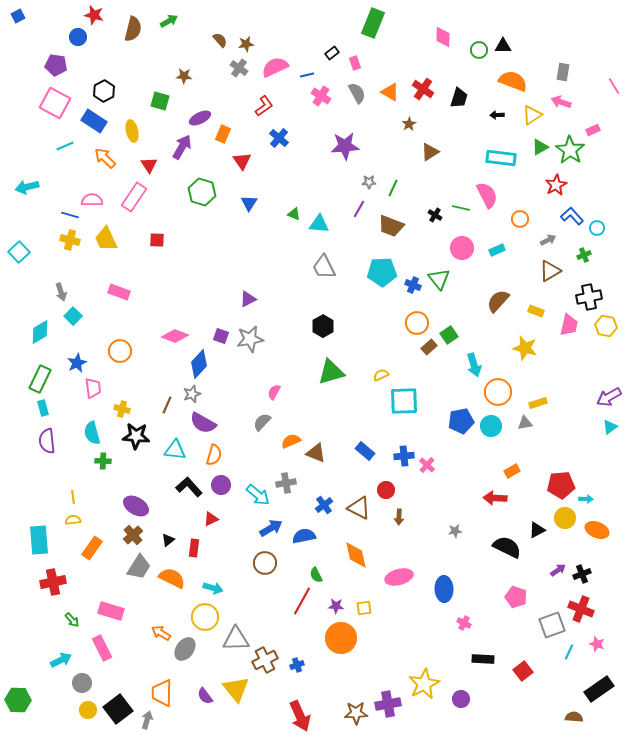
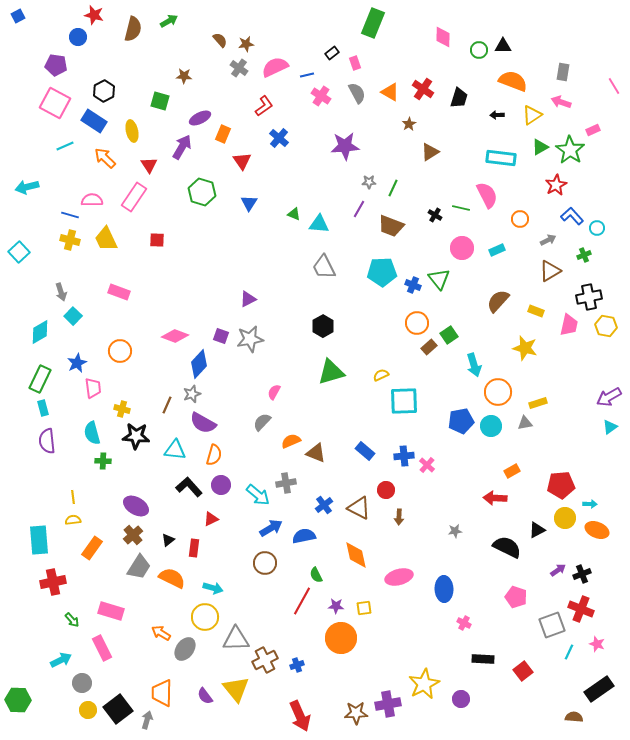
cyan arrow at (586, 499): moved 4 px right, 5 px down
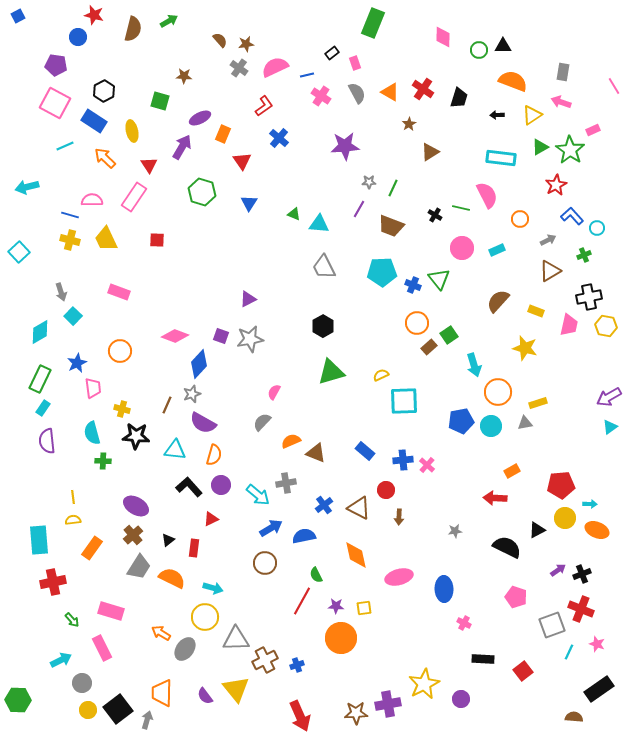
cyan rectangle at (43, 408): rotated 49 degrees clockwise
blue cross at (404, 456): moved 1 px left, 4 px down
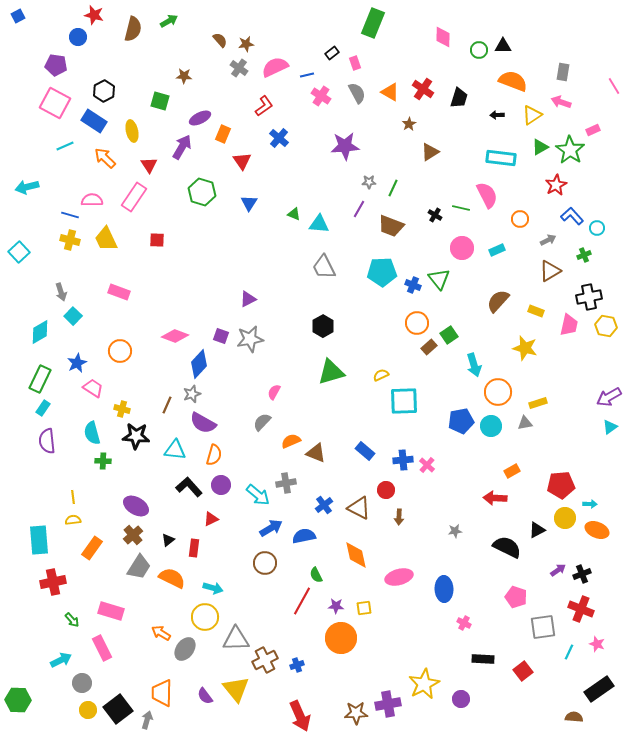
pink trapezoid at (93, 388): rotated 50 degrees counterclockwise
gray square at (552, 625): moved 9 px left, 2 px down; rotated 12 degrees clockwise
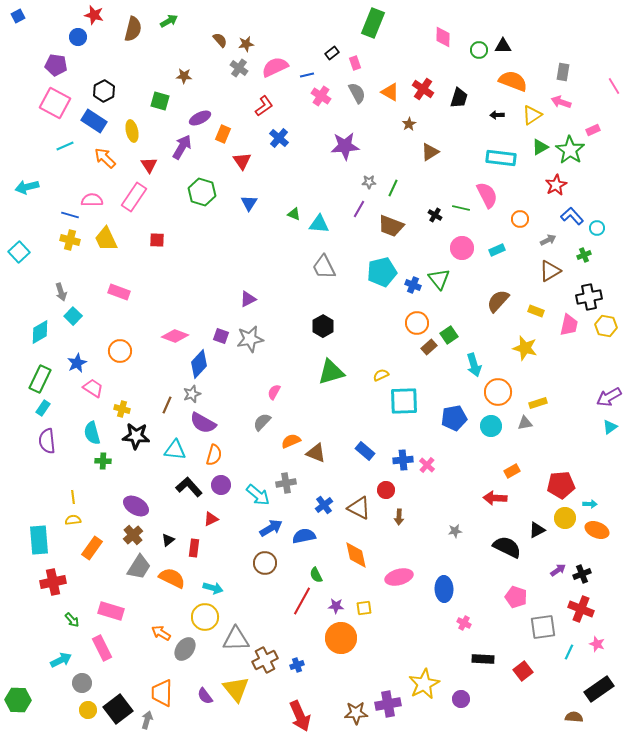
cyan pentagon at (382, 272): rotated 12 degrees counterclockwise
blue pentagon at (461, 421): moved 7 px left, 3 px up
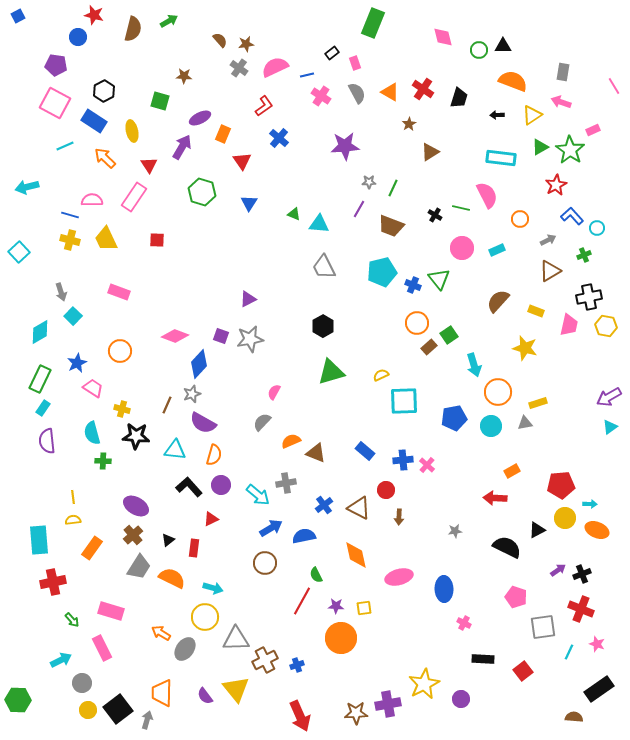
pink diamond at (443, 37): rotated 15 degrees counterclockwise
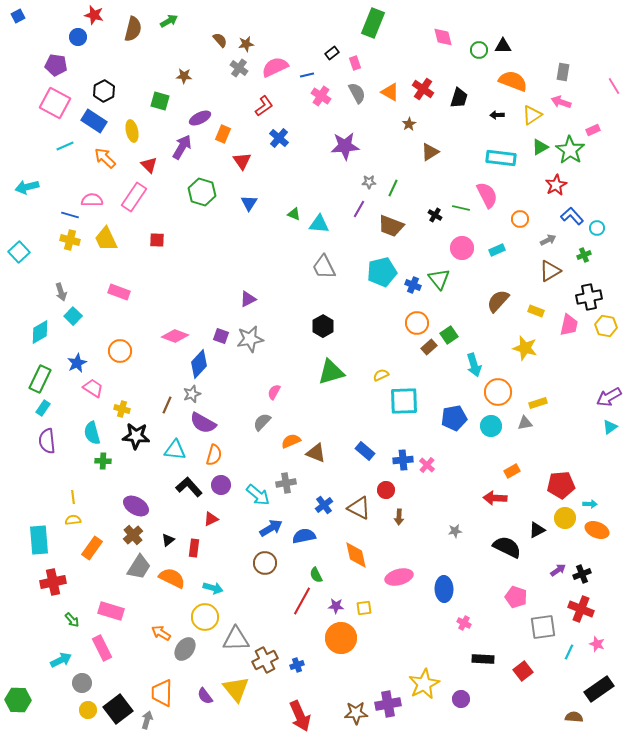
red triangle at (149, 165): rotated 12 degrees counterclockwise
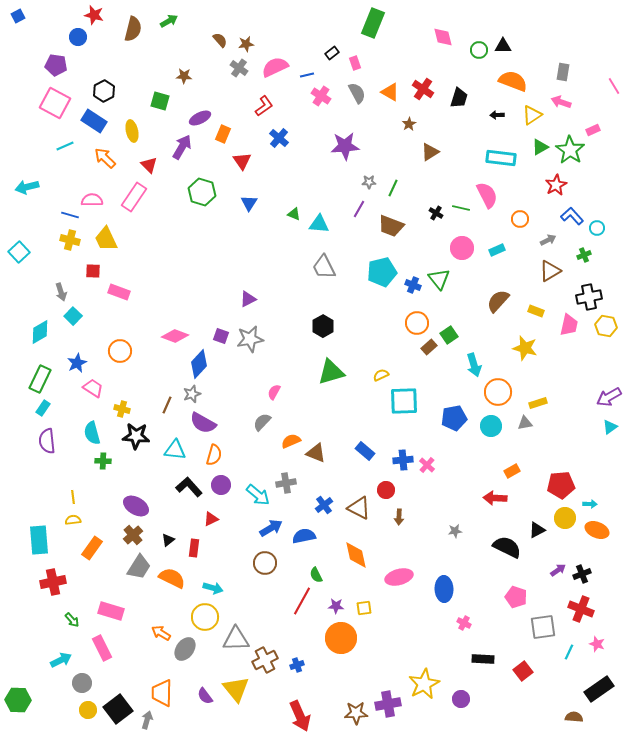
black cross at (435, 215): moved 1 px right, 2 px up
red square at (157, 240): moved 64 px left, 31 px down
